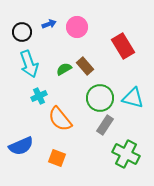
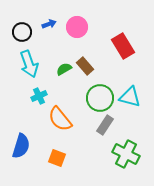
cyan triangle: moved 3 px left, 1 px up
blue semicircle: rotated 50 degrees counterclockwise
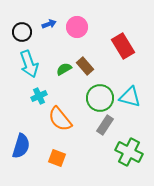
green cross: moved 3 px right, 2 px up
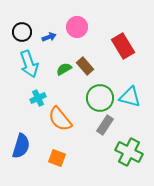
blue arrow: moved 13 px down
cyan cross: moved 1 px left, 2 px down
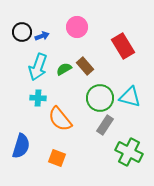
blue arrow: moved 7 px left, 1 px up
cyan arrow: moved 9 px right, 3 px down; rotated 40 degrees clockwise
cyan cross: rotated 28 degrees clockwise
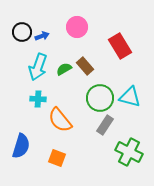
red rectangle: moved 3 px left
cyan cross: moved 1 px down
orange semicircle: moved 1 px down
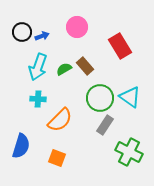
cyan triangle: rotated 20 degrees clockwise
orange semicircle: rotated 96 degrees counterclockwise
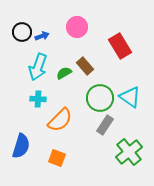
green semicircle: moved 4 px down
green cross: rotated 24 degrees clockwise
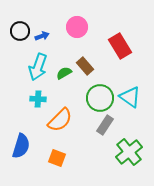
black circle: moved 2 px left, 1 px up
